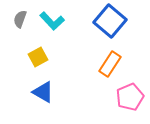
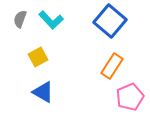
cyan L-shape: moved 1 px left, 1 px up
orange rectangle: moved 2 px right, 2 px down
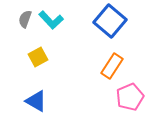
gray semicircle: moved 5 px right
blue triangle: moved 7 px left, 9 px down
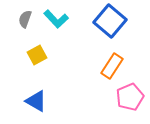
cyan L-shape: moved 5 px right, 1 px up
yellow square: moved 1 px left, 2 px up
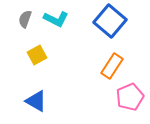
cyan L-shape: rotated 20 degrees counterclockwise
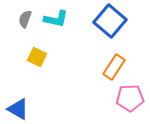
cyan L-shape: rotated 15 degrees counterclockwise
yellow square: moved 2 px down; rotated 36 degrees counterclockwise
orange rectangle: moved 2 px right, 1 px down
pink pentagon: moved 1 px down; rotated 20 degrees clockwise
blue triangle: moved 18 px left, 8 px down
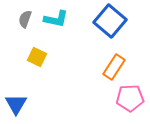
blue triangle: moved 2 px left, 5 px up; rotated 30 degrees clockwise
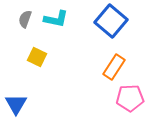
blue square: moved 1 px right
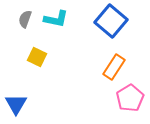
pink pentagon: rotated 28 degrees counterclockwise
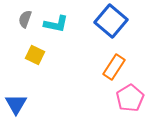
cyan L-shape: moved 5 px down
yellow square: moved 2 px left, 2 px up
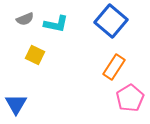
gray semicircle: rotated 132 degrees counterclockwise
